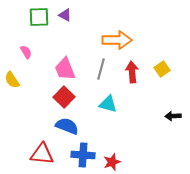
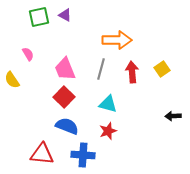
green square: rotated 10 degrees counterclockwise
pink semicircle: moved 2 px right, 2 px down
red star: moved 4 px left, 31 px up
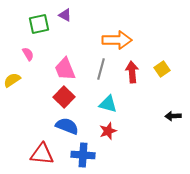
green square: moved 7 px down
yellow semicircle: rotated 90 degrees clockwise
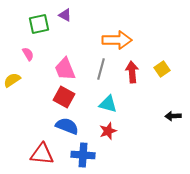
red square: rotated 15 degrees counterclockwise
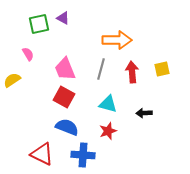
purple triangle: moved 2 px left, 3 px down
yellow square: rotated 21 degrees clockwise
black arrow: moved 29 px left, 3 px up
blue semicircle: moved 1 px down
red triangle: rotated 20 degrees clockwise
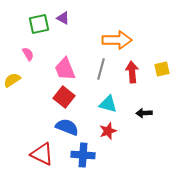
red square: rotated 10 degrees clockwise
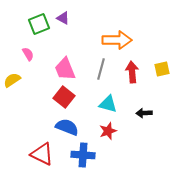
green square: rotated 10 degrees counterclockwise
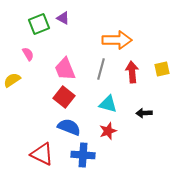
blue semicircle: moved 2 px right
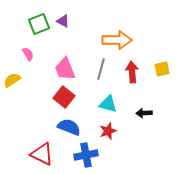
purple triangle: moved 3 px down
blue cross: moved 3 px right; rotated 15 degrees counterclockwise
